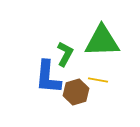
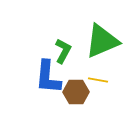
green triangle: rotated 21 degrees counterclockwise
green L-shape: moved 2 px left, 3 px up
brown hexagon: rotated 15 degrees clockwise
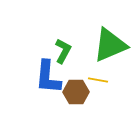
green triangle: moved 8 px right, 4 px down
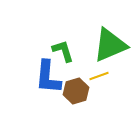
green L-shape: rotated 45 degrees counterclockwise
yellow line: moved 1 px right, 4 px up; rotated 30 degrees counterclockwise
brown hexagon: moved 1 px up; rotated 15 degrees counterclockwise
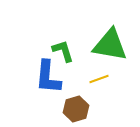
green triangle: rotated 33 degrees clockwise
yellow line: moved 3 px down
brown hexagon: moved 18 px down
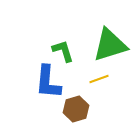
green triangle: rotated 27 degrees counterclockwise
blue L-shape: moved 5 px down
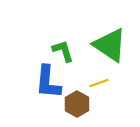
green triangle: rotated 51 degrees clockwise
yellow line: moved 4 px down
brown hexagon: moved 1 px right, 5 px up; rotated 15 degrees counterclockwise
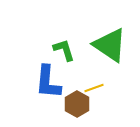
green L-shape: moved 1 px right, 1 px up
yellow line: moved 5 px left, 5 px down
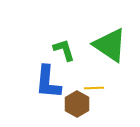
yellow line: rotated 18 degrees clockwise
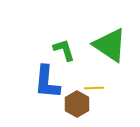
blue L-shape: moved 1 px left
